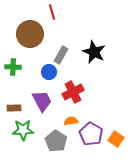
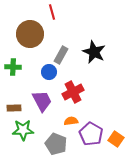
gray pentagon: moved 3 px down; rotated 10 degrees counterclockwise
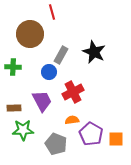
orange semicircle: moved 1 px right, 1 px up
orange square: rotated 35 degrees counterclockwise
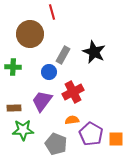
gray rectangle: moved 2 px right
purple trapezoid: rotated 115 degrees counterclockwise
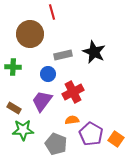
gray rectangle: rotated 48 degrees clockwise
blue circle: moved 1 px left, 2 px down
brown rectangle: rotated 32 degrees clockwise
orange square: rotated 35 degrees clockwise
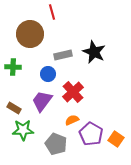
red cross: rotated 15 degrees counterclockwise
orange semicircle: rotated 16 degrees counterclockwise
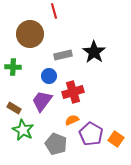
red line: moved 2 px right, 1 px up
black star: rotated 10 degrees clockwise
blue circle: moved 1 px right, 2 px down
red cross: rotated 25 degrees clockwise
green star: rotated 30 degrees clockwise
